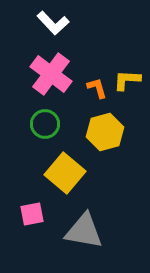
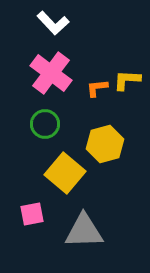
pink cross: moved 1 px up
orange L-shape: rotated 80 degrees counterclockwise
yellow hexagon: moved 12 px down
gray triangle: rotated 12 degrees counterclockwise
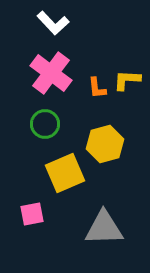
orange L-shape: rotated 90 degrees counterclockwise
yellow square: rotated 27 degrees clockwise
gray triangle: moved 20 px right, 3 px up
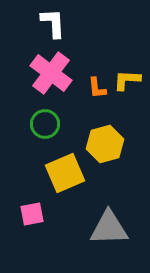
white L-shape: rotated 140 degrees counterclockwise
gray triangle: moved 5 px right
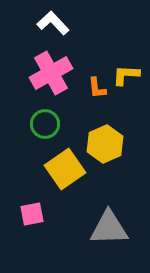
white L-shape: rotated 40 degrees counterclockwise
pink cross: rotated 24 degrees clockwise
yellow L-shape: moved 1 px left, 5 px up
yellow hexagon: rotated 9 degrees counterclockwise
yellow square: moved 4 px up; rotated 12 degrees counterclockwise
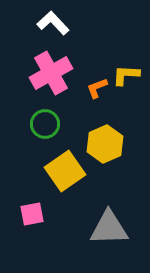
orange L-shape: rotated 75 degrees clockwise
yellow square: moved 2 px down
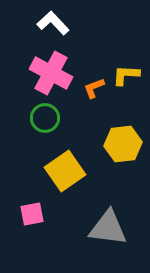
pink cross: rotated 33 degrees counterclockwise
orange L-shape: moved 3 px left
green circle: moved 6 px up
yellow hexagon: moved 18 px right; rotated 18 degrees clockwise
gray triangle: moved 1 px left; rotated 9 degrees clockwise
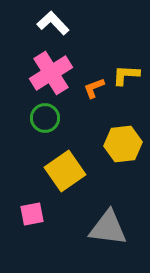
pink cross: rotated 30 degrees clockwise
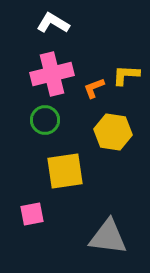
white L-shape: rotated 16 degrees counterclockwise
pink cross: moved 1 px right, 1 px down; rotated 18 degrees clockwise
green circle: moved 2 px down
yellow hexagon: moved 10 px left, 12 px up; rotated 15 degrees clockwise
yellow square: rotated 27 degrees clockwise
gray triangle: moved 9 px down
